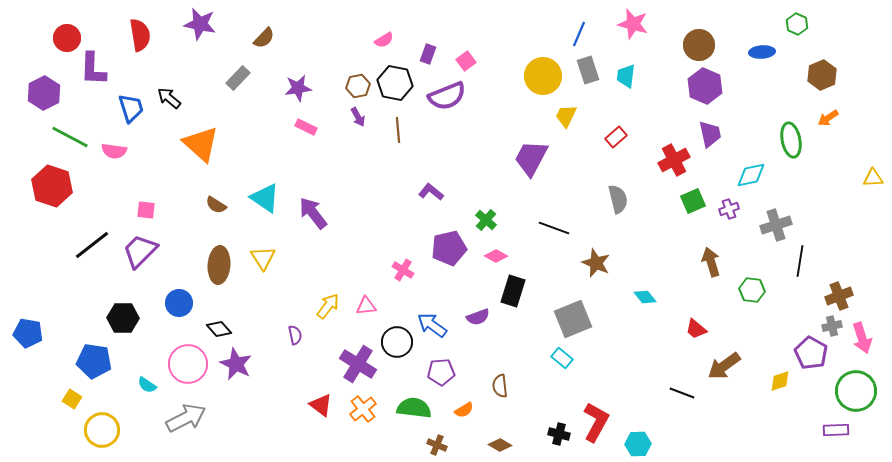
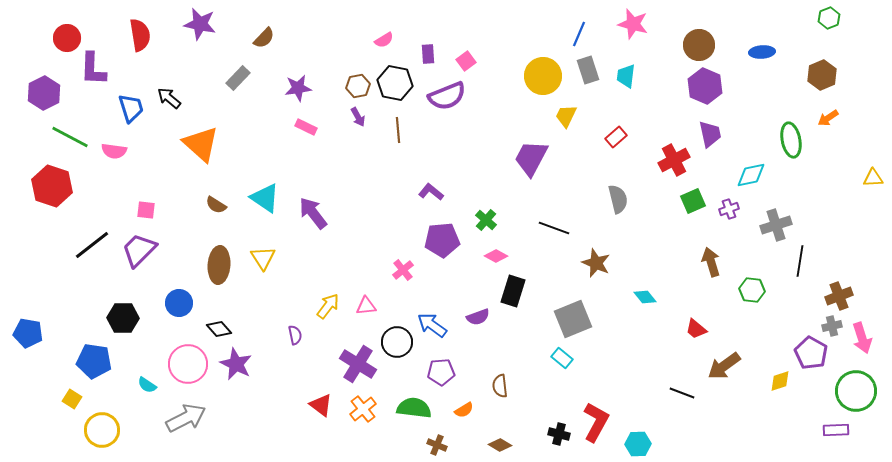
green hexagon at (797, 24): moved 32 px right, 6 px up; rotated 15 degrees clockwise
purple rectangle at (428, 54): rotated 24 degrees counterclockwise
purple pentagon at (449, 248): moved 7 px left, 8 px up; rotated 8 degrees clockwise
purple trapezoid at (140, 251): moved 1 px left, 1 px up
pink cross at (403, 270): rotated 20 degrees clockwise
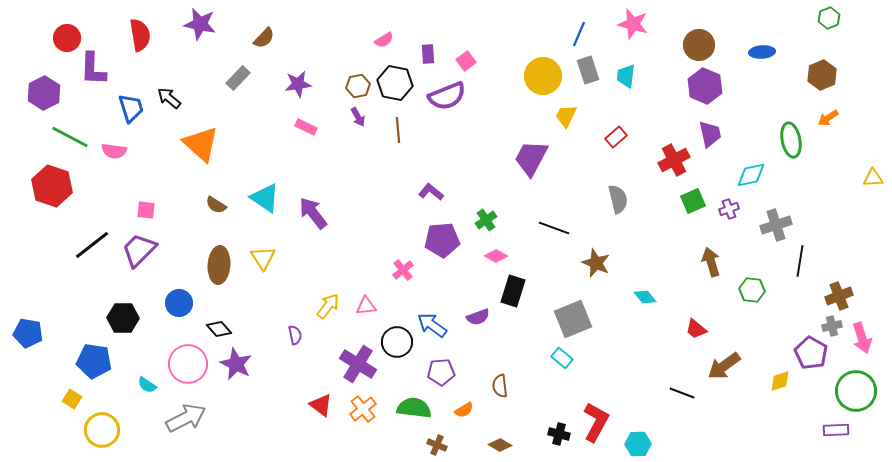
purple star at (298, 88): moved 4 px up
green cross at (486, 220): rotated 15 degrees clockwise
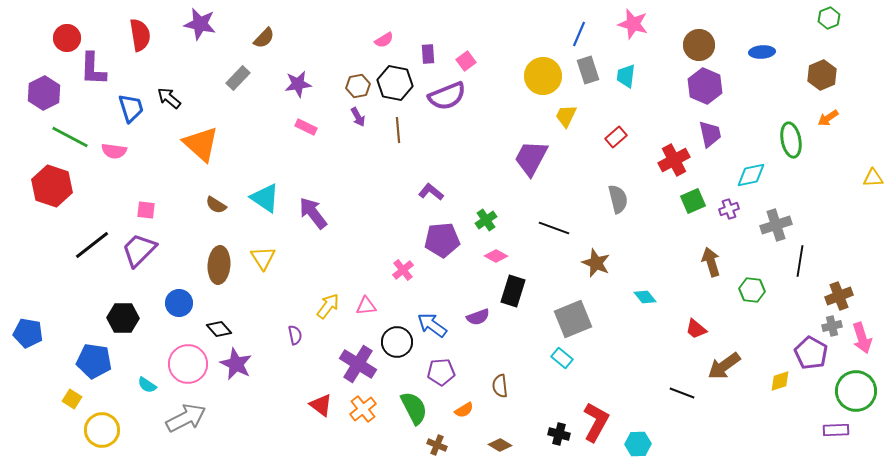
green semicircle at (414, 408): rotated 56 degrees clockwise
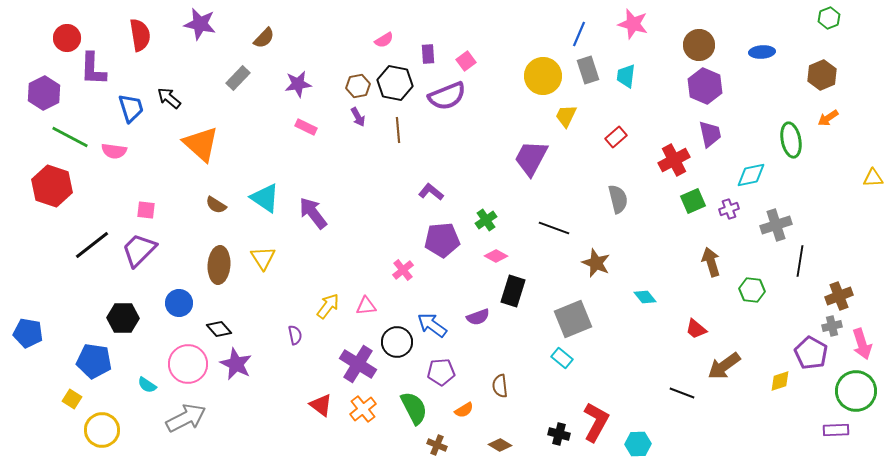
pink arrow at (862, 338): moved 6 px down
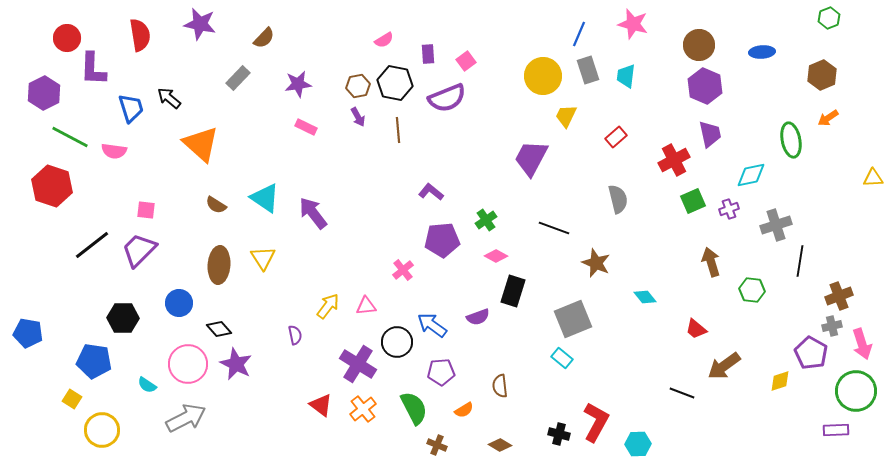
purple semicircle at (447, 96): moved 2 px down
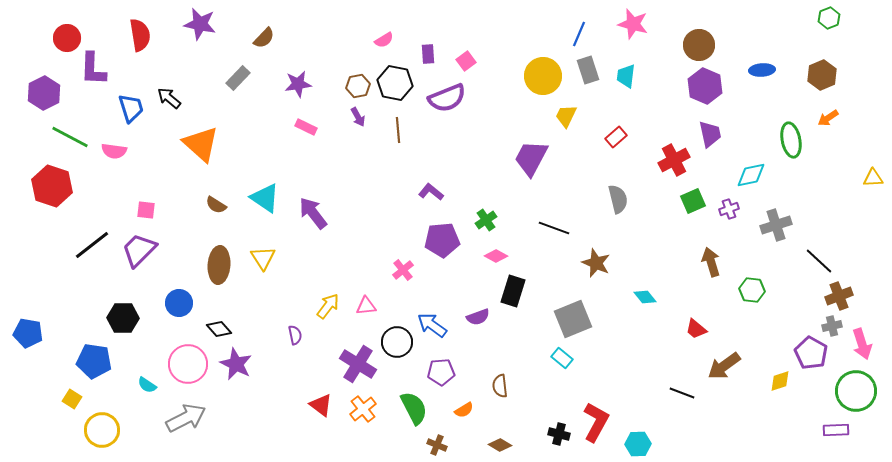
blue ellipse at (762, 52): moved 18 px down
black line at (800, 261): moved 19 px right; rotated 56 degrees counterclockwise
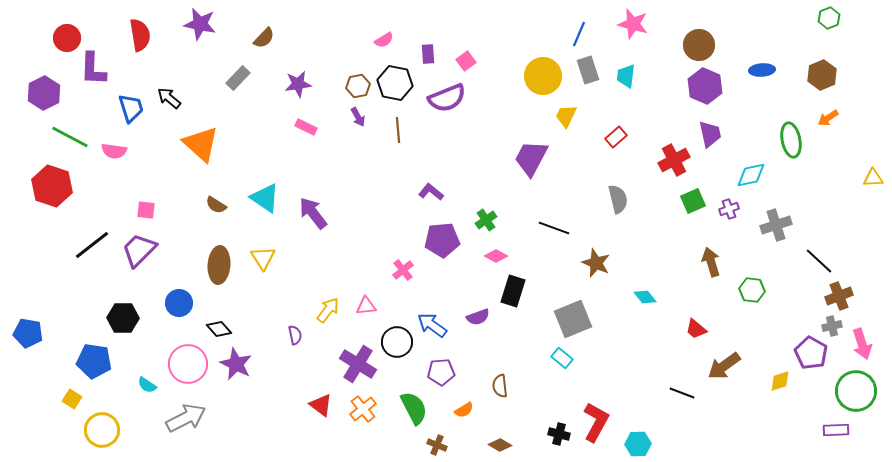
yellow arrow at (328, 306): moved 4 px down
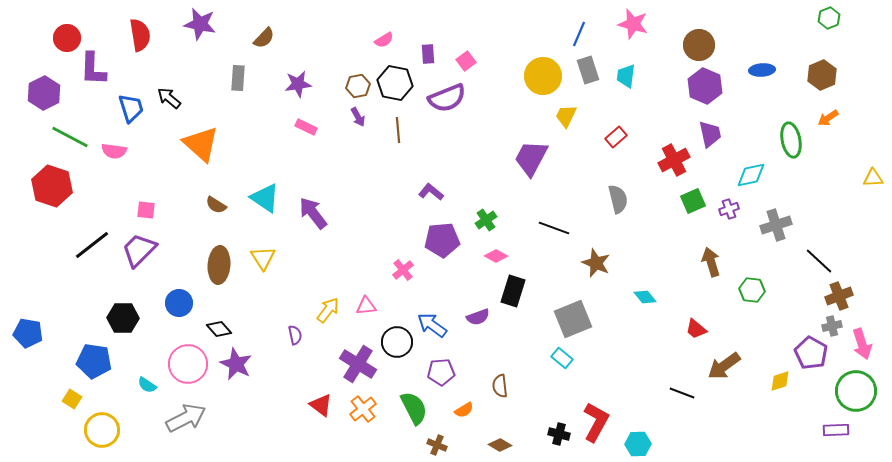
gray rectangle at (238, 78): rotated 40 degrees counterclockwise
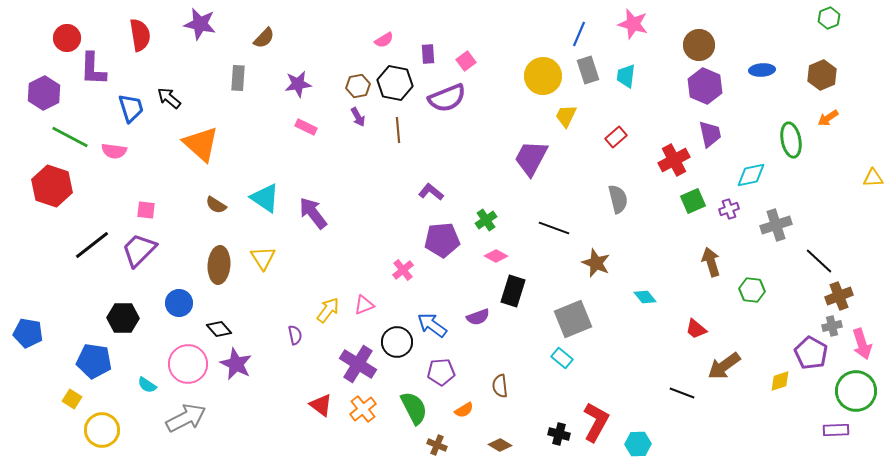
pink triangle at (366, 306): moved 2 px left, 1 px up; rotated 15 degrees counterclockwise
